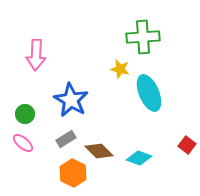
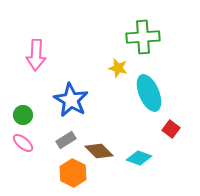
yellow star: moved 2 px left, 1 px up
green circle: moved 2 px left, 1 px down
gray rectangle: moved 1 px down
red square: moved 16 px left, 16 px up
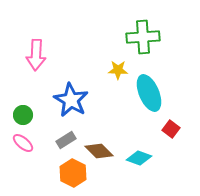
yellow star: moved 2 px down; rotated 12 degrees counterclockwise
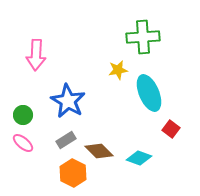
yellow star: rotated 12 degrees counterclockwise
blue star: moved 3 px left, 1 px down
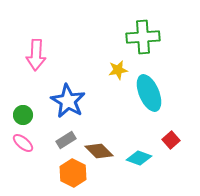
red square: moved 11 px down; rotated 12 degrees clockwise
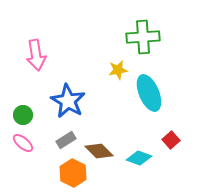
pink arrow: rotated 12 degrees counterclockwise
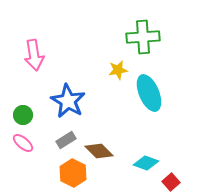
pink arrow: moved 2 px left
red square: moved 42 px down
cyan diamond: moved 7 px right, 5 px down
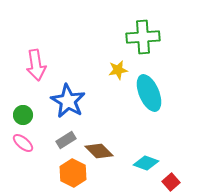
pink arrow: moved 2 px right, 10 px down
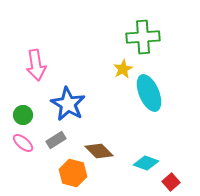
yellow star: moved 5 px right, 1 px up; rotated 18 degrees counterclockwise
blue star: moved 3 px down
gray rectangle: moved 10 px left
orange hexagon: rotated 12 degrees counterclockwise
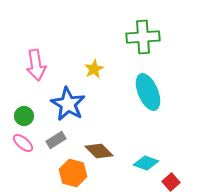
yellow star: moved 29 px left
cyan ellipse: moved 1 px left, 1 px up
green circle: moved 1 px right, 1 px down
